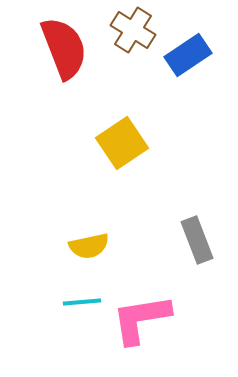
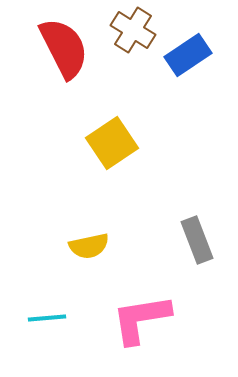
red semicircle: rotated 6 degrees counterclockwise
yellow square: moved 10 px left
cyan line: moved 35 px left, 16 px down
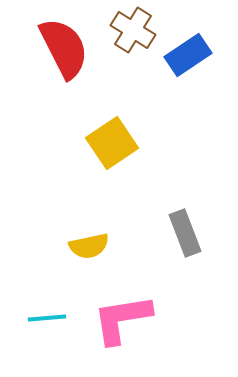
gray rectangle: moved 12 px left, 7 px up
pink L-shape: moved 19 px left
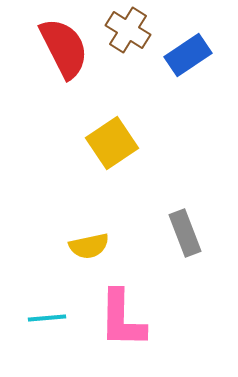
brown cross: moved 5 px left
pink L-shape: rotated 80 degrees counterclockwise
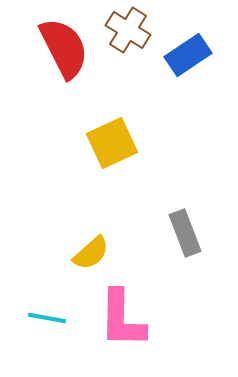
yellow square: rotated 9 degrees clockwise
yellow semicircle: moved 2 px right, 7 px down; rotated 30 degrees counterclockwise
cyan line: rotated 15 degrees clockwise
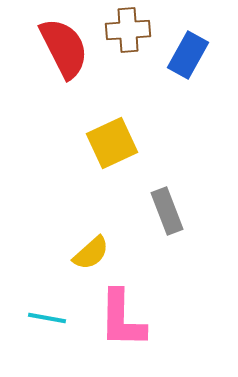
brown cross: rotated 36 degrees counterclockwise
blue rectangle: rotated 27 degrees counterclockwise
gray rectangle: moved 18 px left, 22 px up
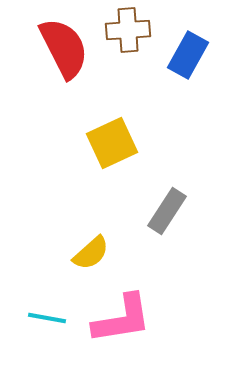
gray rectangle: rotated 54 degrees clockwise
pink L-shape: rotated 100 degrees counterclockwise
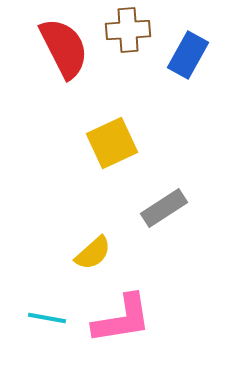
gray rectangle: moved 3 px left, 3 px up; rotated 24 degrees clockwise
yellow semicircle: moved 2 px right
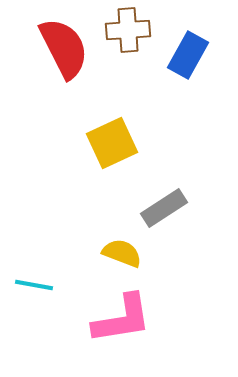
yellow semicircle: moved 29 px right; rotated 117 degrees counterclockwise
cyan line: moved 13 px left, 33 px up
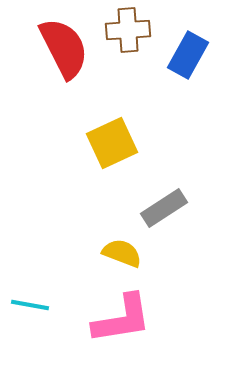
cyan line: moved 4 px left, 20 px down
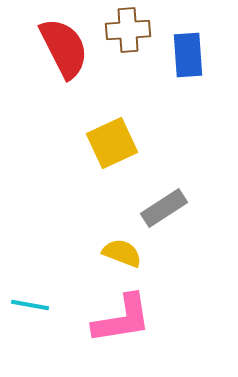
blue rectangle: rotated 33 degrees counterclockwise
